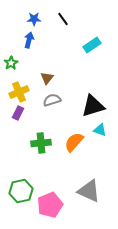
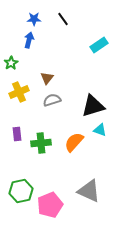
cyan rectangle: moved 7 px right
purple rectangle: moved 1 px left, 21 px down; rotated 32 degrees counterclockwise
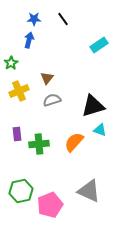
yellow cross: moved 1 px up
green cross: moved 2 px left, 1 px down
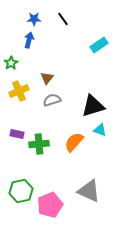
purple rectangle: rotated 72 degrees counterclockwise
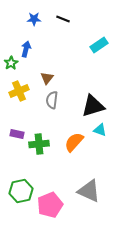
black line: rotated 32 degrees counterclockwise
blue arrow: moved 3 px left, 9 px down
gray semicircle: rotated 66 degrees counterclockwise
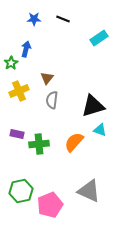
cyan rectangle: moved 7 px up
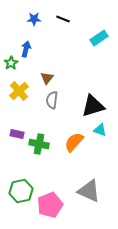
yellow cross: rotated 18 degrees counterclockwise
green cross: rotated 18 degrees clockwise
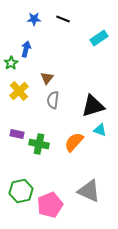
gray semicircle: moved 1 px right
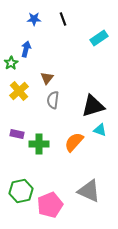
black line: rotated 48 degrees clockwise
green cross: rotated 12 degrees counterclockwise
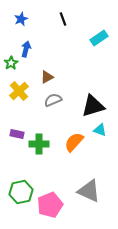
blue star: moved 13 px left; rotated 24 degrees counterclockwise
brown triangle: moved 1 px up; rotated 24 degrees clockwise
gray semicircle: rotated 60 degrees clockwise
green hexagon: moved 1 px down
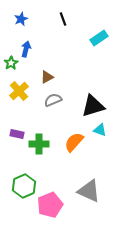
green hexagon: moved 3 px right, 6 px up; rotated 10 degrees counterclockwise
